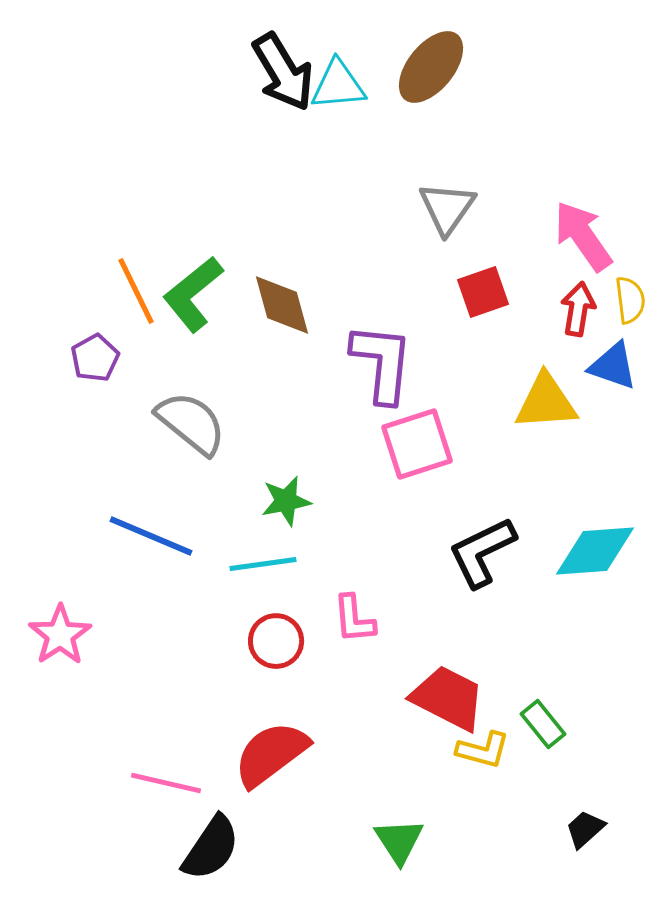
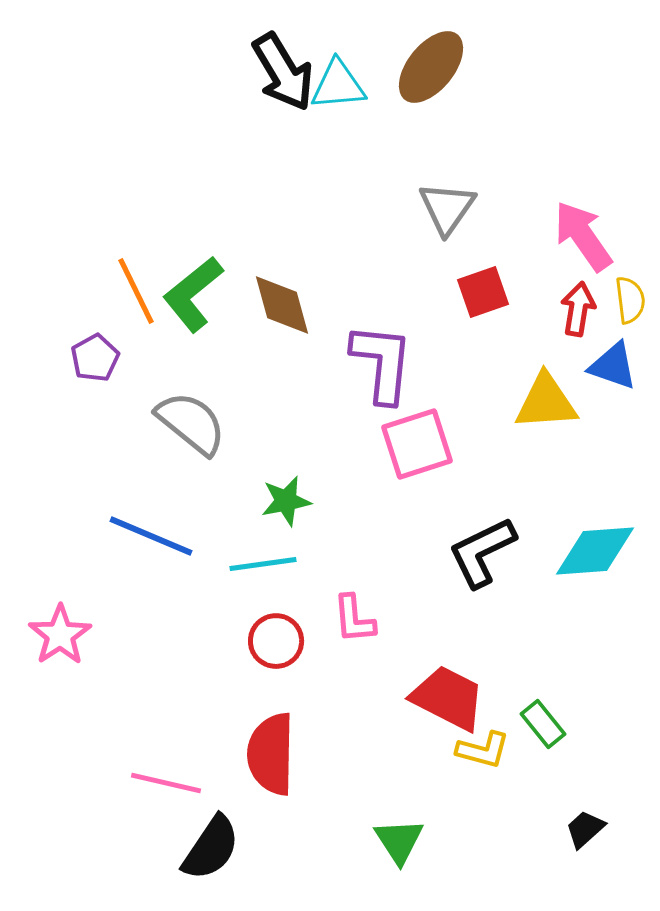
red semicircle: rotated 52 degrees counterclockwise
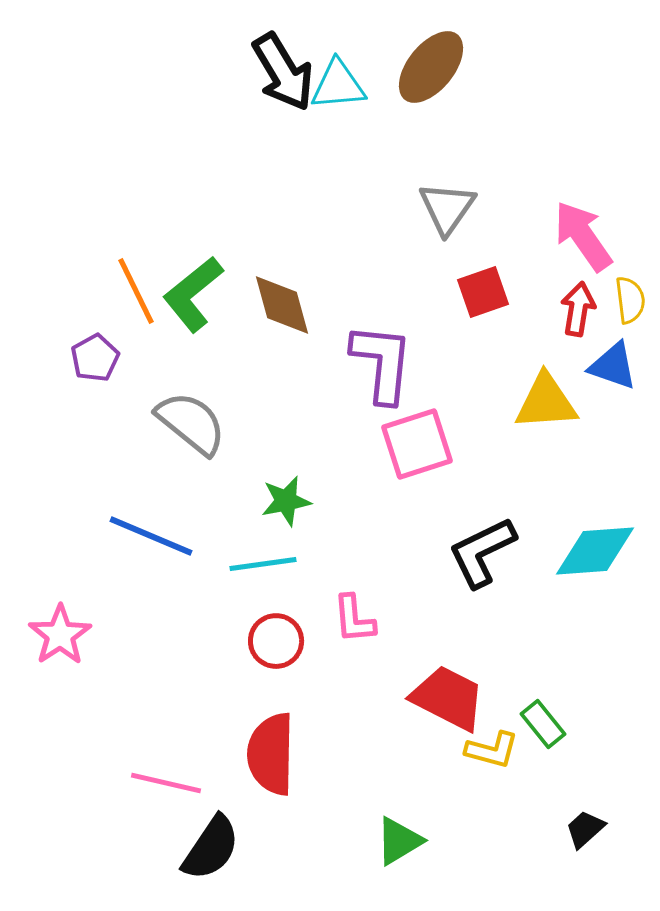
yellow L-shape: moved 9 px right
green triangle: rotated 32 degrees clockwise
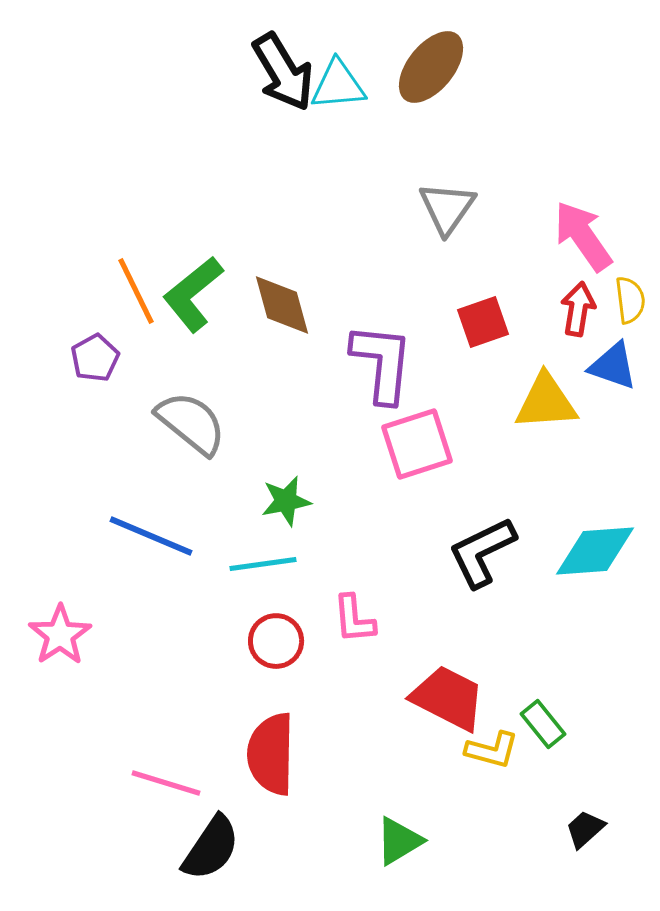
red square: moved 30 px down
pink line: rotated 4 degrees clockwise
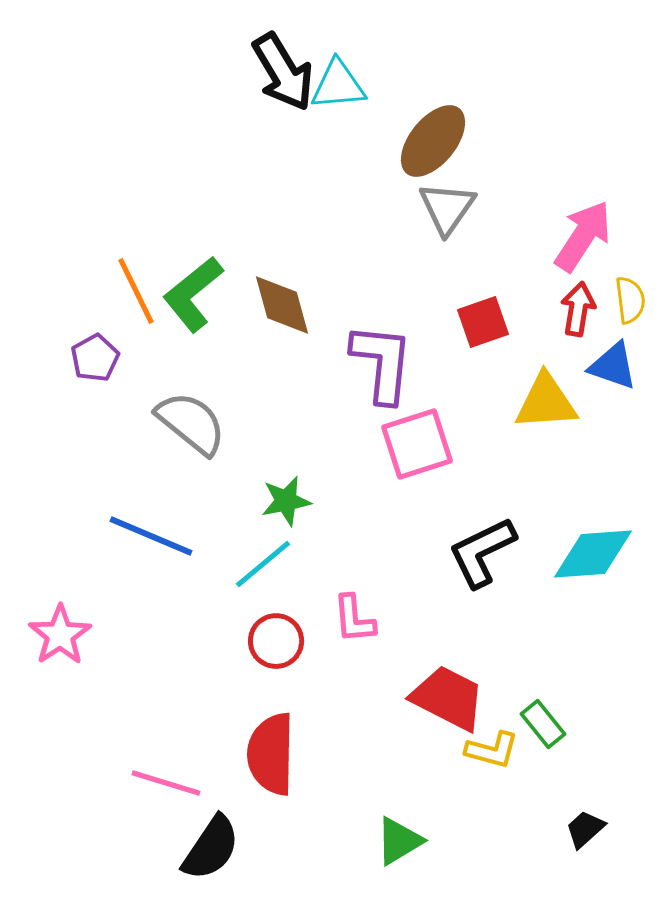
brown ellipse: moved 2 px right, 74 px down
pink arrow: rotated 68 degrees clockwise
cyan diamond: moved 2 px left, 3 px down
cyan line: rotated 32 degrees counterclockwise
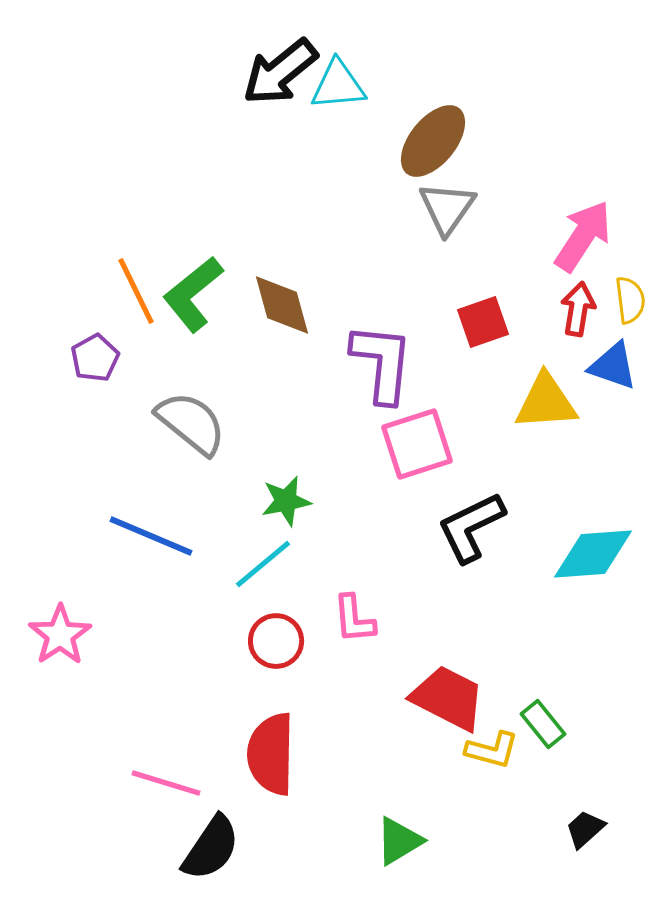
black arrow: moved 3 px left; rotated 82 degrees clockwise
black L-shape: moved 11 px left, 25 px up
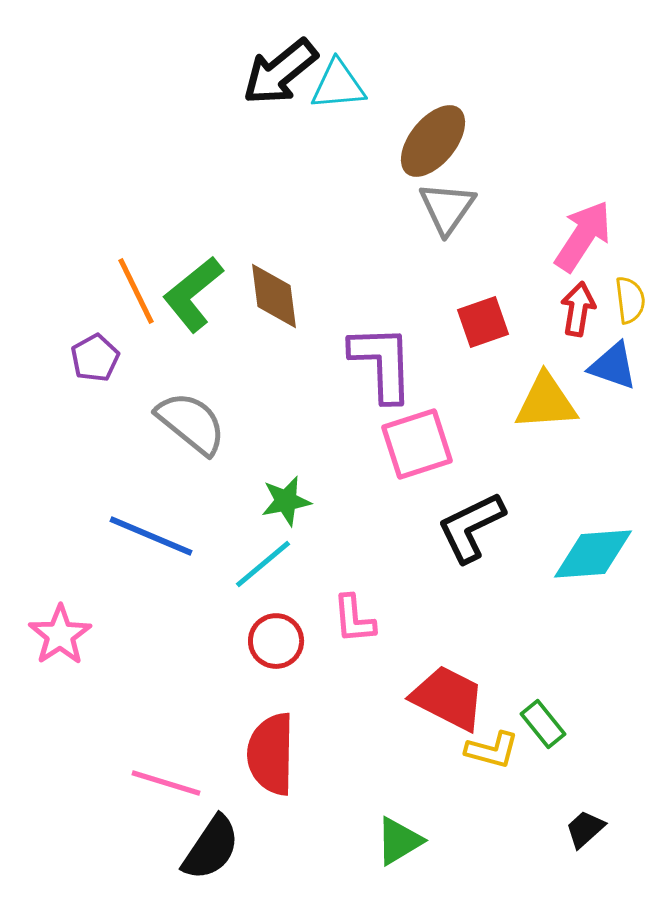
brown diamond: moved 8 px left, 9 px up; rotated 8 degrees clockwise
purple L-shape: rotated 8 degrees counterclockwise
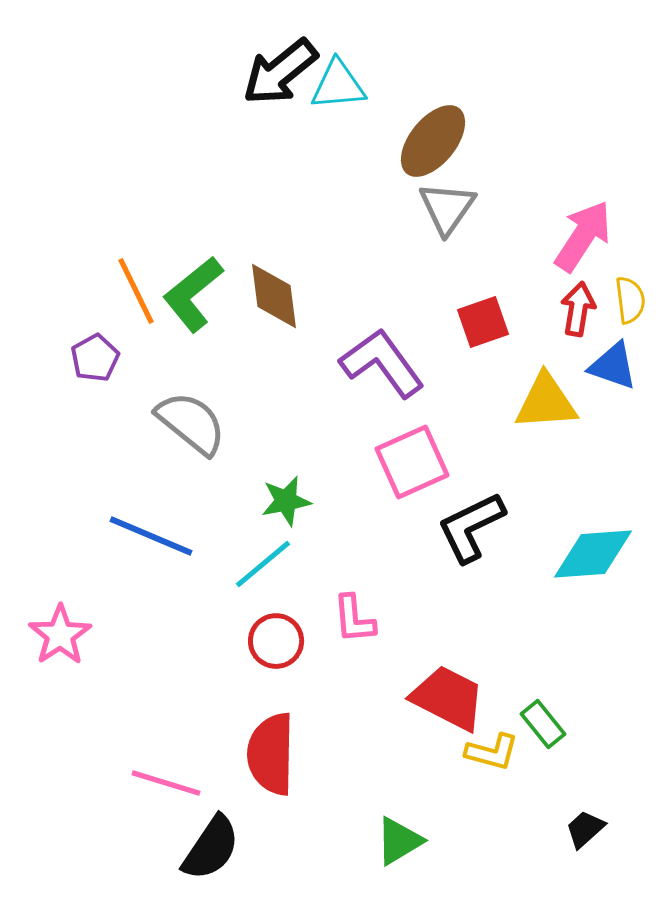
purple L-shape: rotated 34 degrees counterclockwise
pink square: moved 5 px left, 18 px down; rotated 6 degrees counterclockwise
yellow L-shape: moved 2 px down
